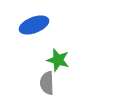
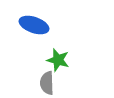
blue ellipse: rotated 40 degrees clockwise
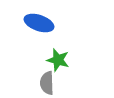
blue ellipse: moved 5 px right, 2 px up
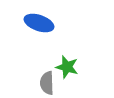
green star: moved 9 px right, 7 px down
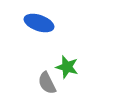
gray semicircle: rotated 25 degrees counterclockwise
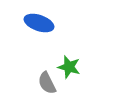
green star: moved 2 px right
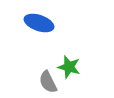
gray semicircle: moved 1 px right, 1 px up
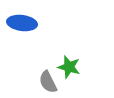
blue ellipse: moved 17 px left; rotated 12 degrees counterclockwise
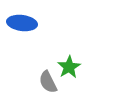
green star: rotated 25 degrees clockwise
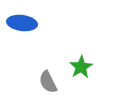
green star: moved 12 px right
